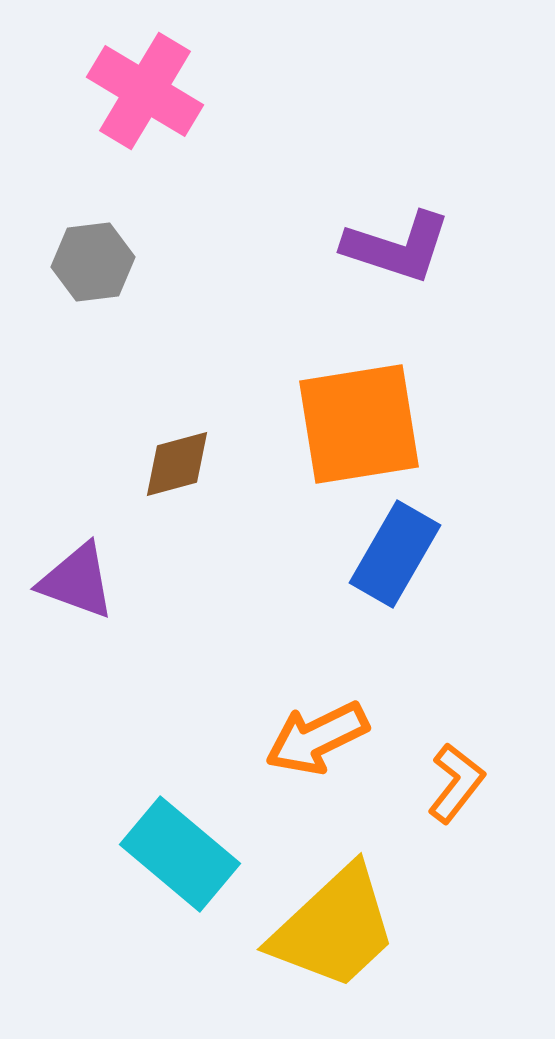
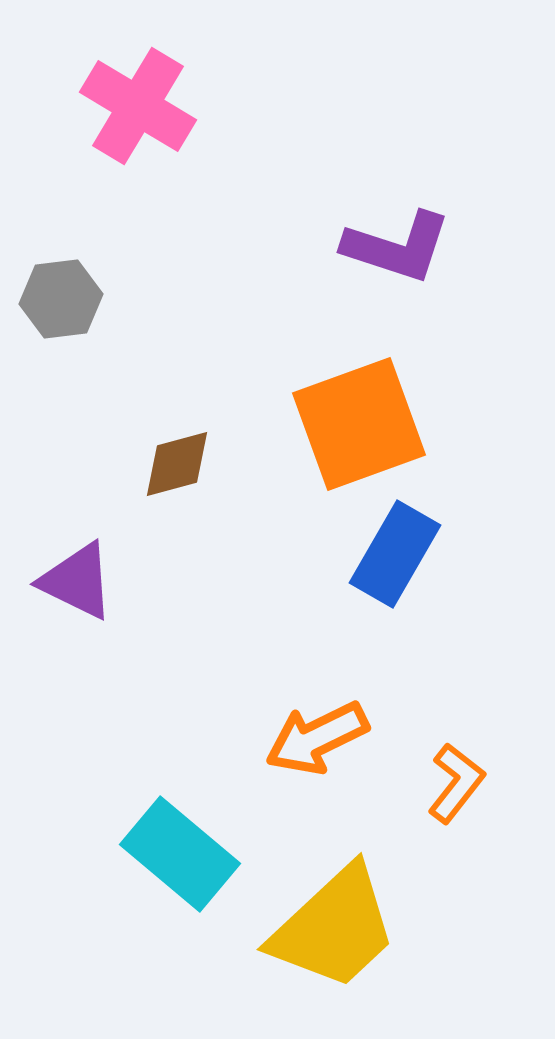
pink cross: moved 7 px left, 15 px down
gray hexagon: moved 32 px left, 37 px down
orange square: rotated 11 degrees counterclockwise
purple triangle: rotated 6 degrees clockwise
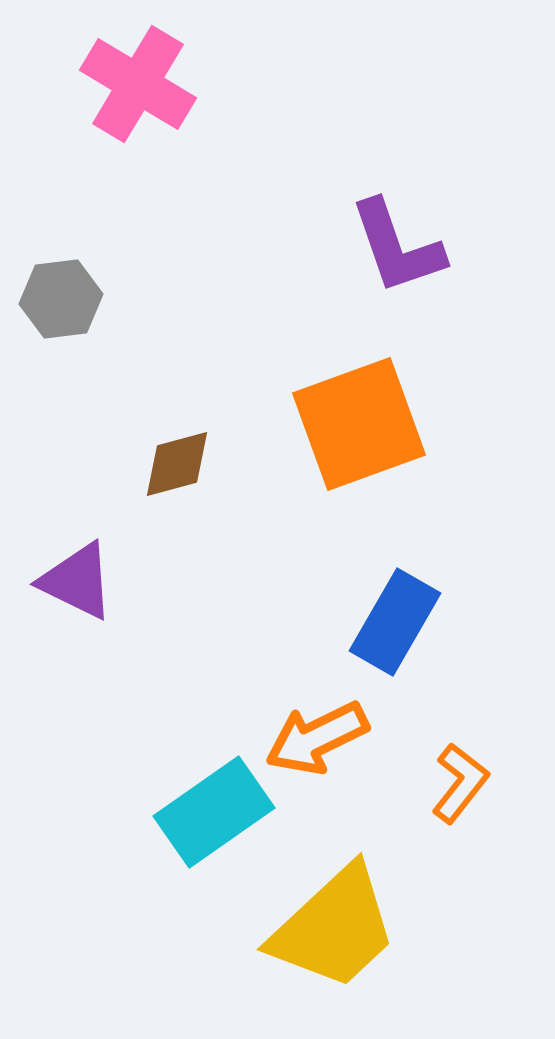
pink cross: moved 22 px up
purple L-shape: rotated 53 degrees clockwise
blue rectangle: moved 68 px down
orange L-shape: moved 4 px right
cyan rectangle: moved 34 px right, 42 px up; rotated 75 degrees counterclockwise
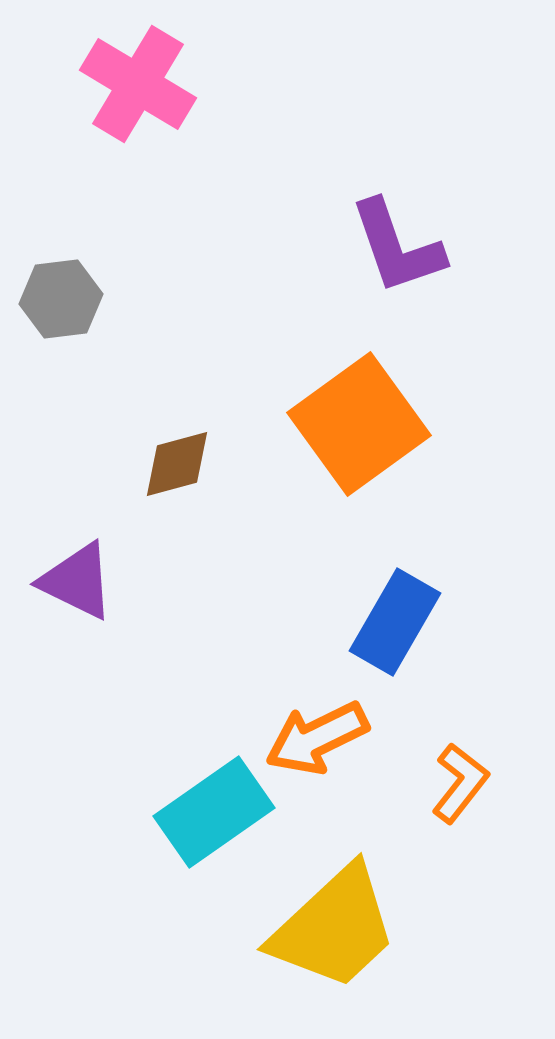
orange square: rotated 16 degrees counterclockwise
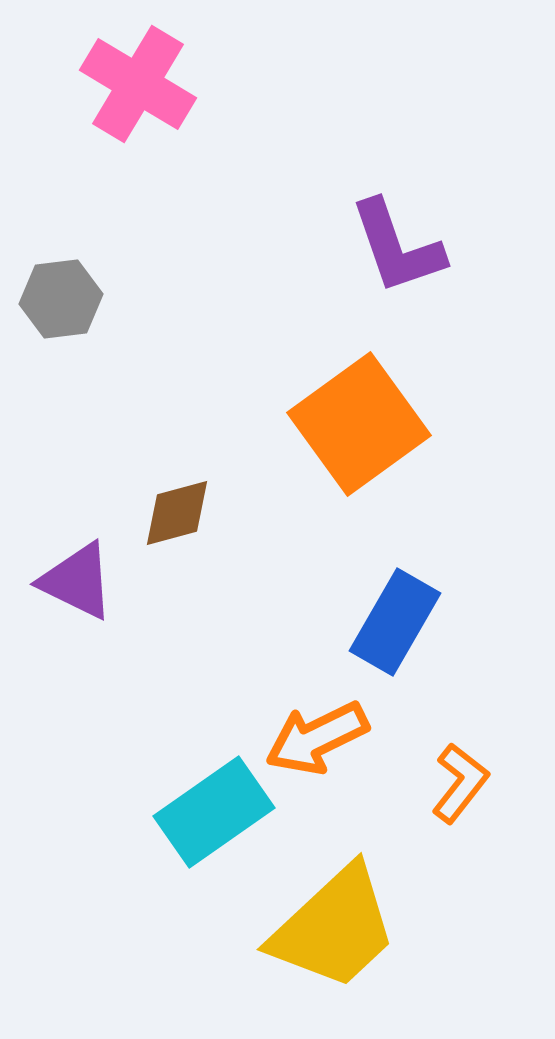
brown diamond: moved 49 px down
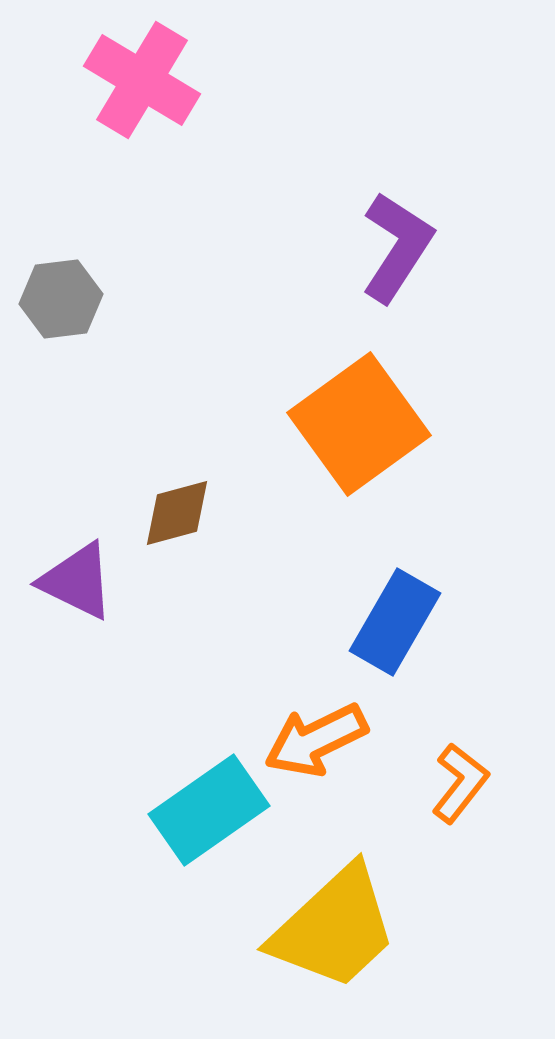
pink cross: moved 4 px right, 4 px up
purple L-shape: rotated 128 degrees counterclockwise
orange arrow: moved 1 px left, 2 px down
cyan rectangle: moved 5 px left, 2 px up
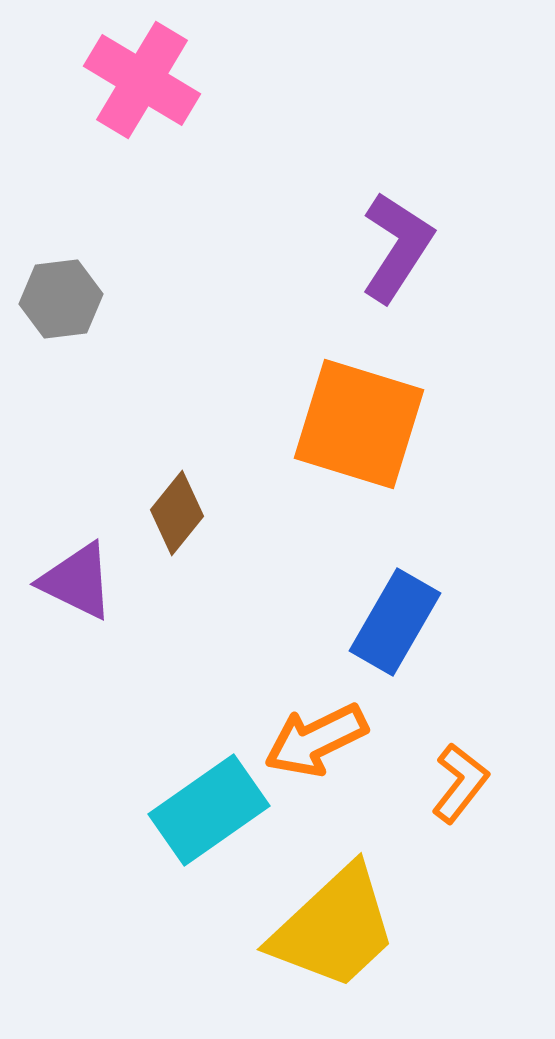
orange square: rotated 37 degrees counterclockwise
brown diamond: rotated 36 degrees counterclockwise
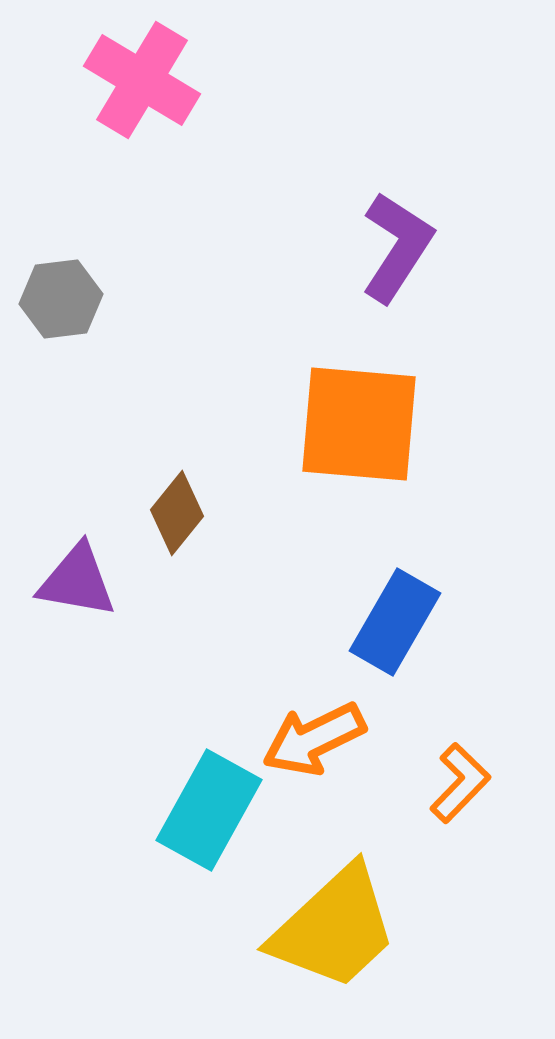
orange square: rotated 12 degrees counterclockwise
purple triangle: rotated 16 degrees counterclockwise
orange arrow: moved 2 px left, 1 px up
orange L-shape: rotated 6 degrees clockwise
cyan rectangle: rotated 26 degrees counterclockwise
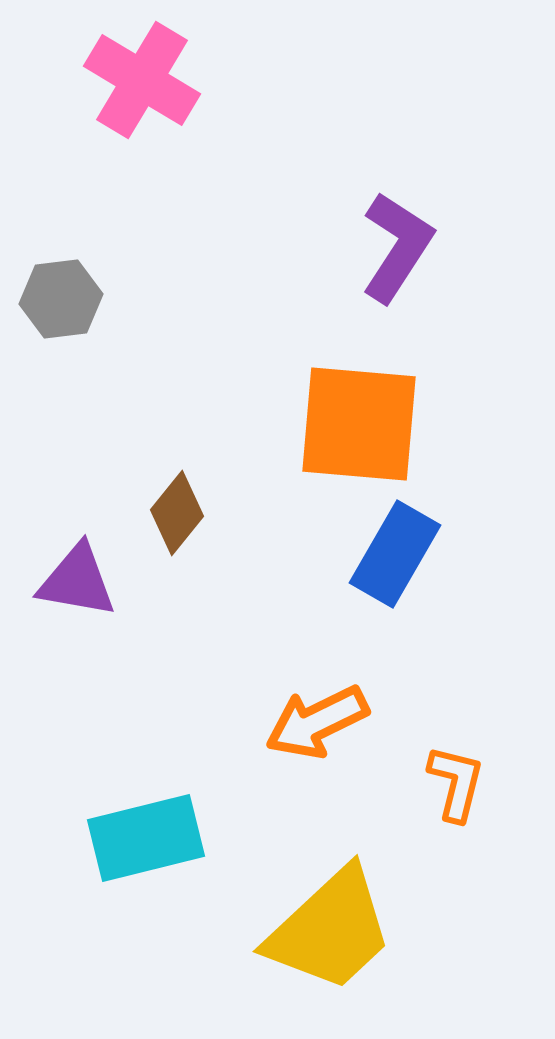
blue rectangle: moved 68 px up
orange arrow: moved 3 px right, 17 px up
orange L-shape: moved 4 px left; rotated 30 degrees counterclockwise
cyan rectangle: moved 63 px left, 28 px down; rotated 47 degrees clockwise
yellow trapezoid: moved 4 px left, 2 px down
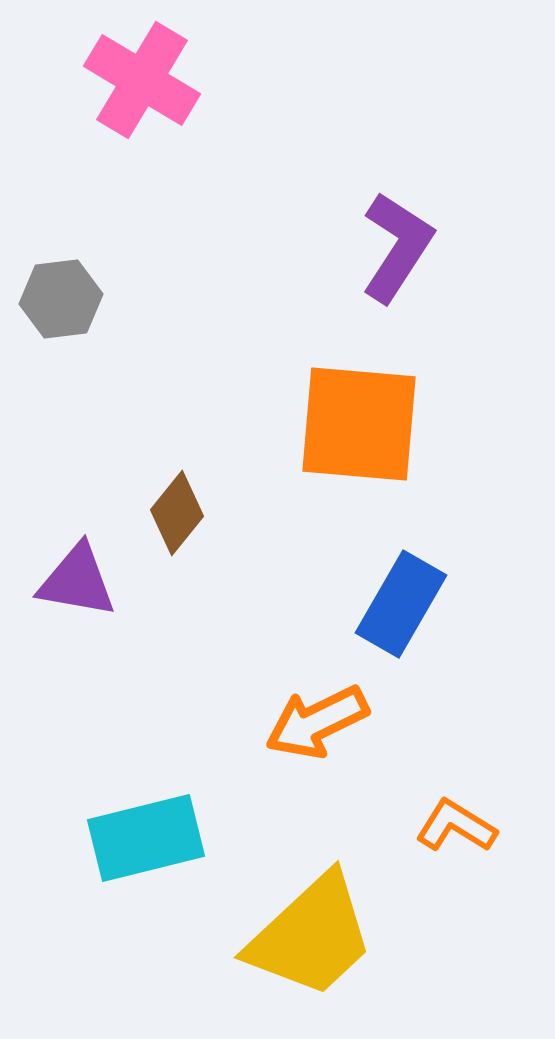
blue rectangle: moved 6 px right, 50 px down
orange L-shape: moved 43 px down; rotated 72 degrees counterclockwise
yellow trapezoid: moved 19 px left, 6 px down
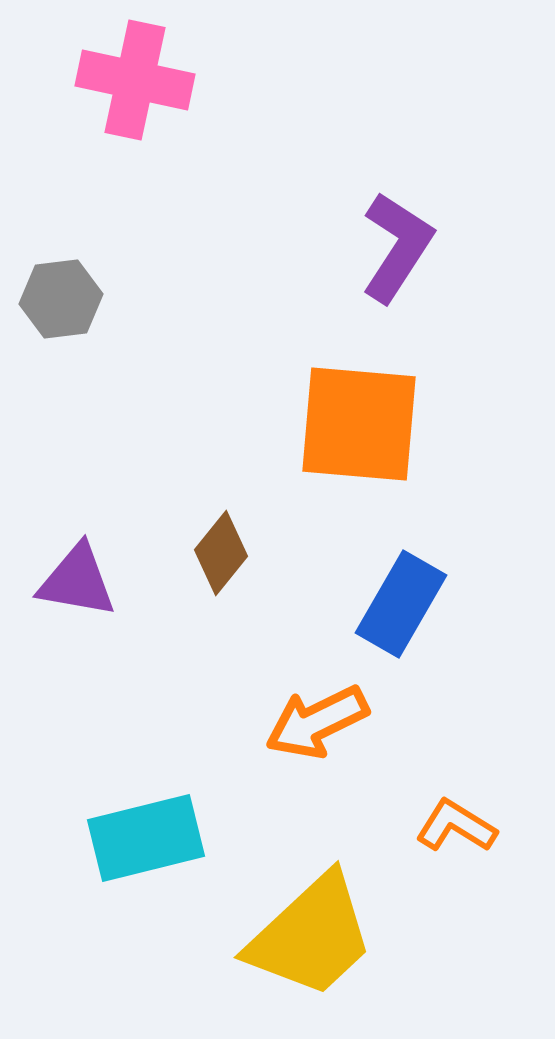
pink cross: moved 7 px left; rotated 19 degrees counterclockwise
brown diamond: moved 44 px right, 40 px down
